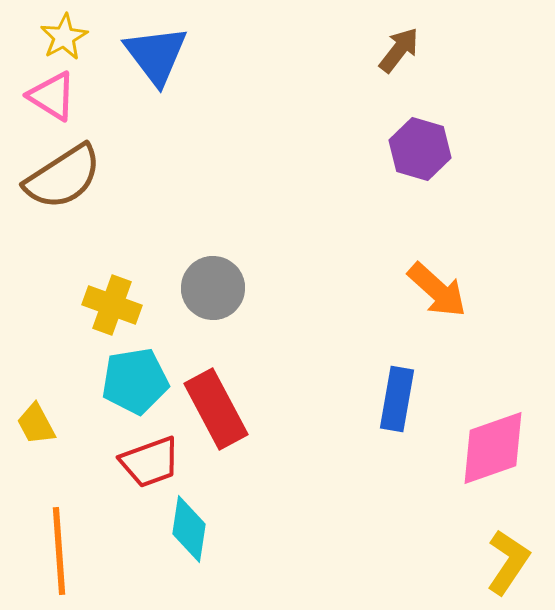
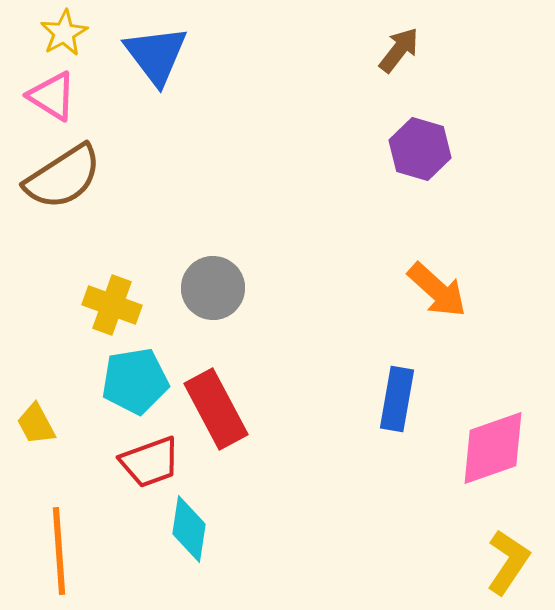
yellow star: moved 4 px up
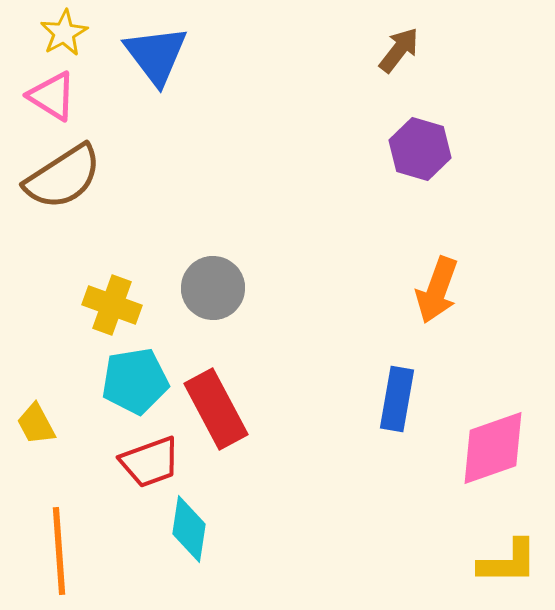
orange arrow: rotated 68 degrees clockwise
yellow L-shape: rotated 56 degrees clockwise
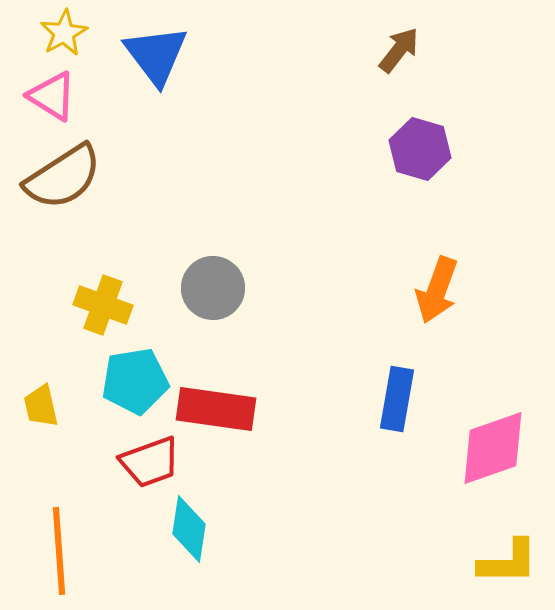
yellow cross: moved 9 px left
red rectangle: rotated 54 degrees counterclockwise
yellow trapezoid: moved 5 px right, 18 px up; rotated 15 degrees clockwise
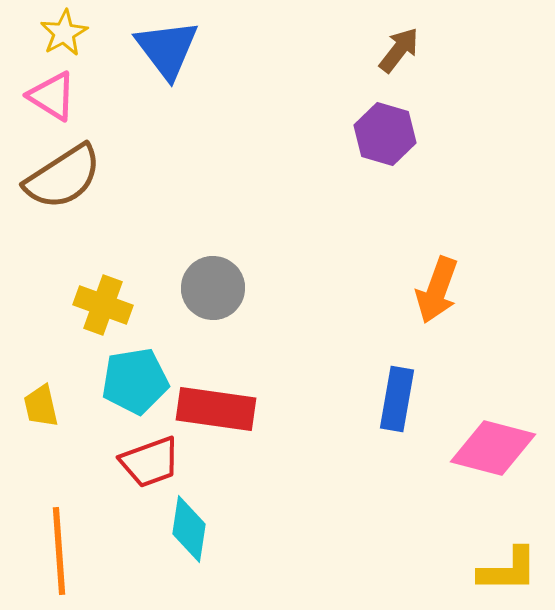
blue triangle: moved 11 px right, 6 px up
purple hexagon: moved 35 px left, 15 px up
pink diamond: rotated 34 degrees clockwise
yellow L-shape: moved 8 px down
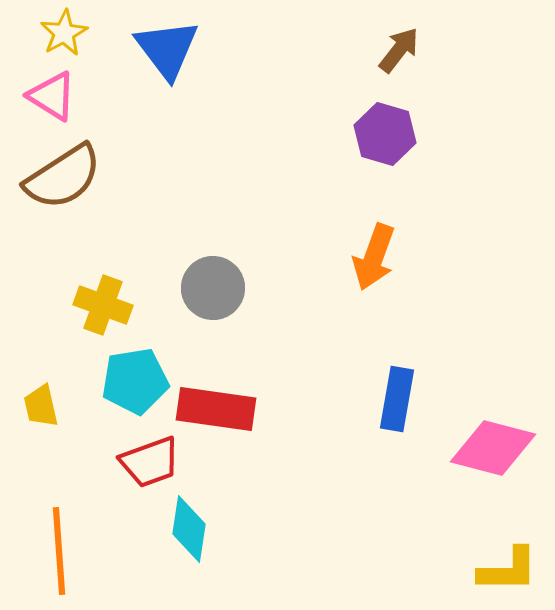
orange arrow: moved 63 px left, 33 px up
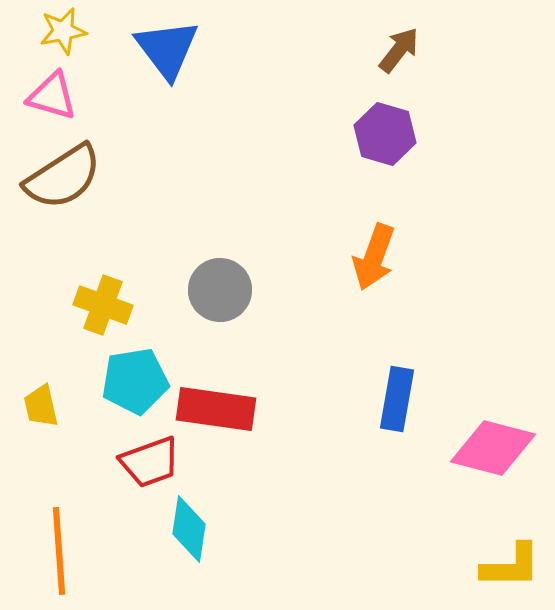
yellow star: moved 1 px left, 2 px up; rotated 18 degrees clockwise
pink triangle: rotated 16 degrees counterclockwise
gray circle: moved 7 px right, 2 px down
yellow L-shape: moved 3 px right, 4 px up
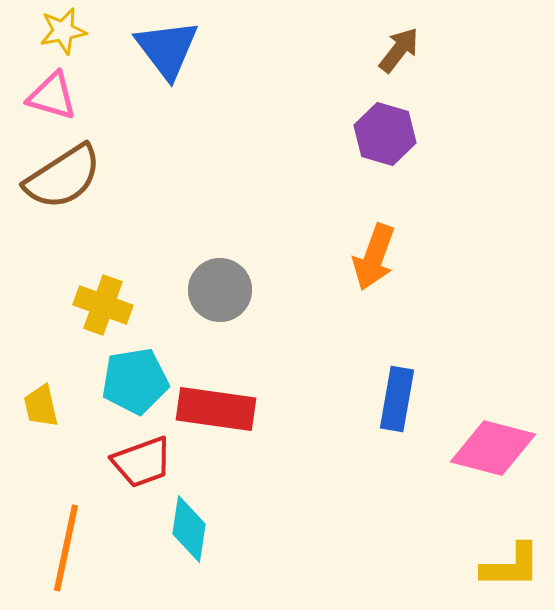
red trapezoid: moved 8 px left
orange line: moved 7 px right, 3 px up; rotated 16 degrees clockwise
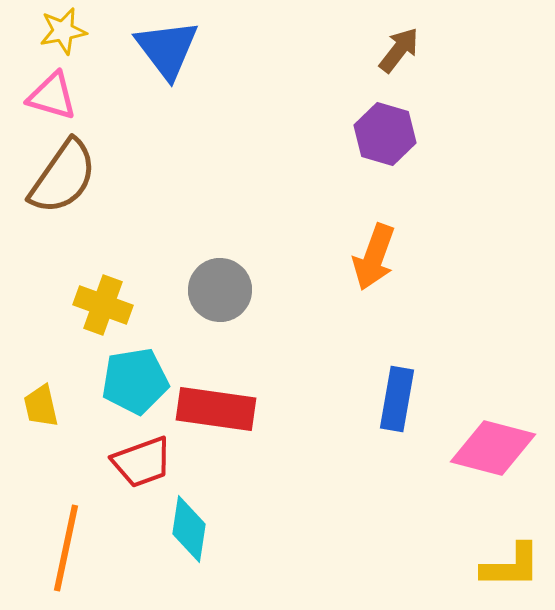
brown semicircle: rotated 22 degrees counterclockwise
